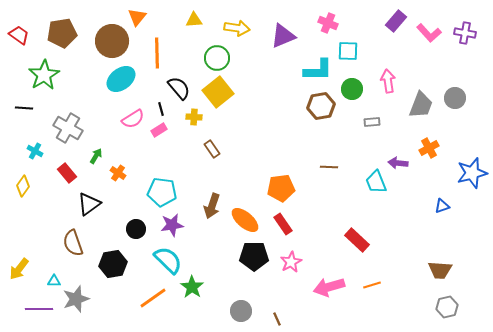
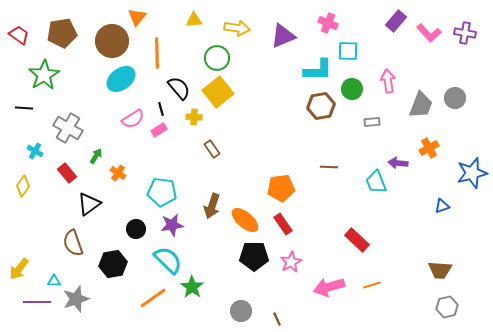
purple line at (39, 309): moved 2 px left, 7 px up
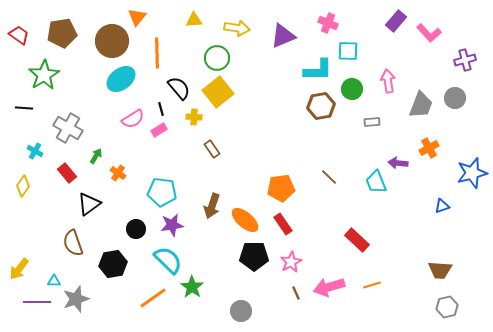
purple cross at (465, 33): moved 27 px down; rotated 25 degrees counterclockwise
brown line at (329, 167): moved 10 px down; rotated 42 degrees clockwise
brown line at (277, 319): moved 19 px right, 26 px up
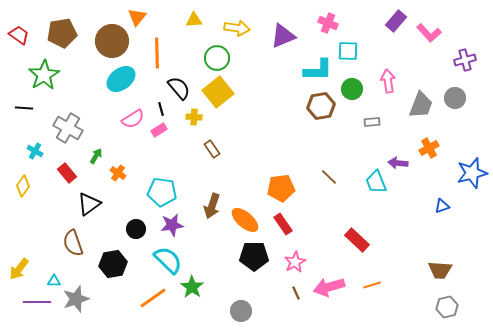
pink star at (291, 262): moved 4 px right
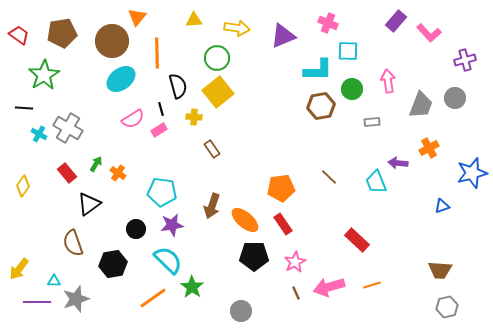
black semicircle at (179, 88): moved 1 px left, 2 px up; rotated 25 degrees clockwise
cyan cross at (35, 151): moved 4 px right, 17 px up
green arrow at (96, 156): moved 8 px down
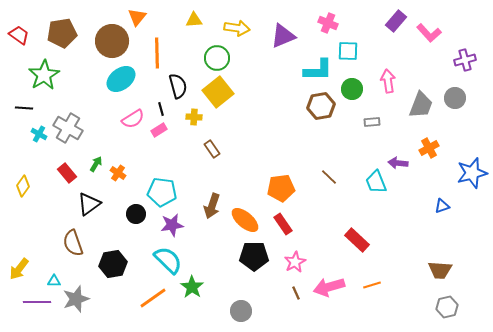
black circle at (136, 229): moved 15 px up
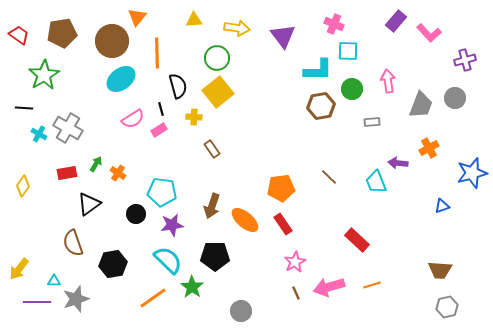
pink cross at (328, 23): moved 6 px right, 1 px down
purple triangle at (283, 36): rotated 44 degrees counterclockwise
red rectangle at (67, 173): rotated 60 degrees counterclockwise
black pentagon at (254, 256): moved 39 px left
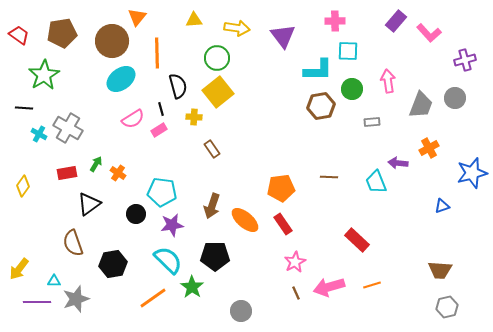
pink cross at (334, 24): moved 1 px right, 3 px up; rotated 24 degrees counterclockwise
brown line at (329, 177): rotated 42 degrees counterclockwise
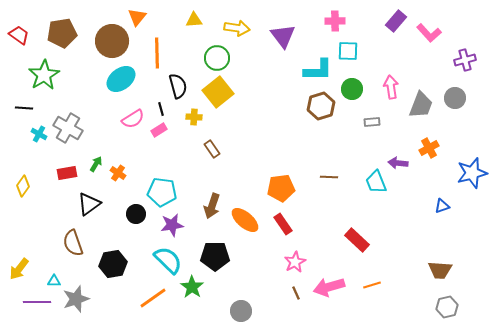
pink arrow at (388, 81): moved 3 px right, 6 px down
brown hexagon at (321, 106): rotated 8 degrees counterclockwise
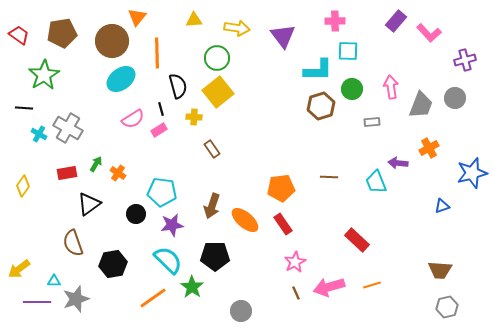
yellow arrow at (19, 269): rotated 15 degrees clockwise
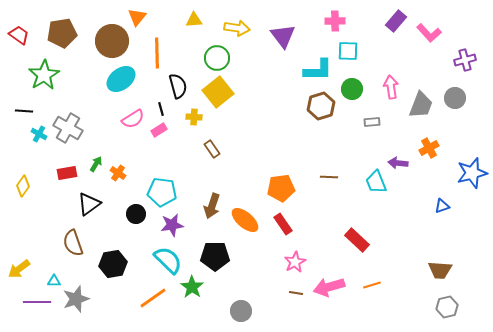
black line at (24, 108): moved 3 px down
brown line at (296, 293): rotated 56 degrees counterclockwise
